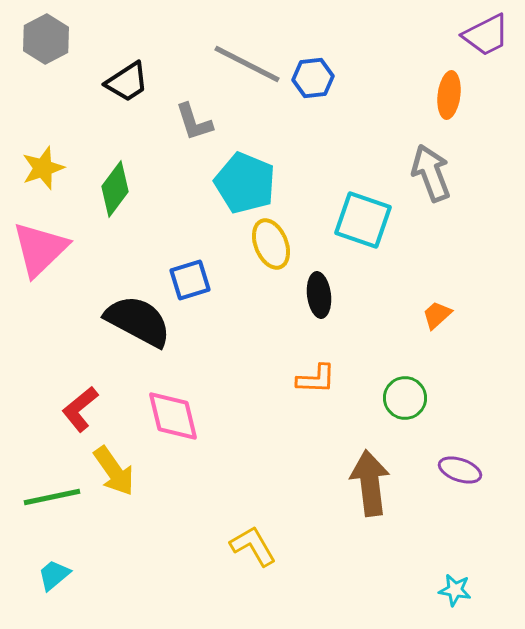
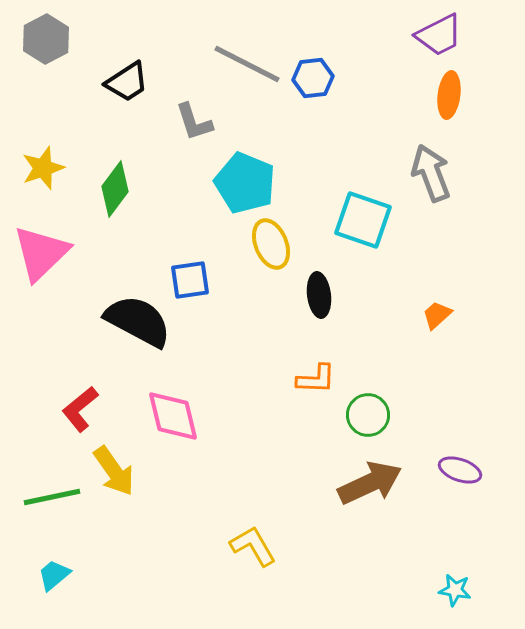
purple trapezoid: moved 47 px left
pink triangle: moved 1 px right, 4 px down
blue square: rotated 9 degrees clockwise
green circle: moved 37 px left, 17 px down
brown arrow: rotated 72 degrees clockwise
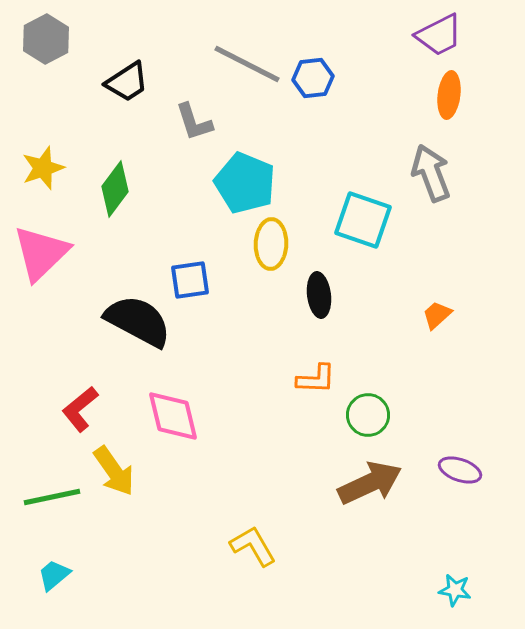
yellow ellipse: rotated 24 degrees clockwise
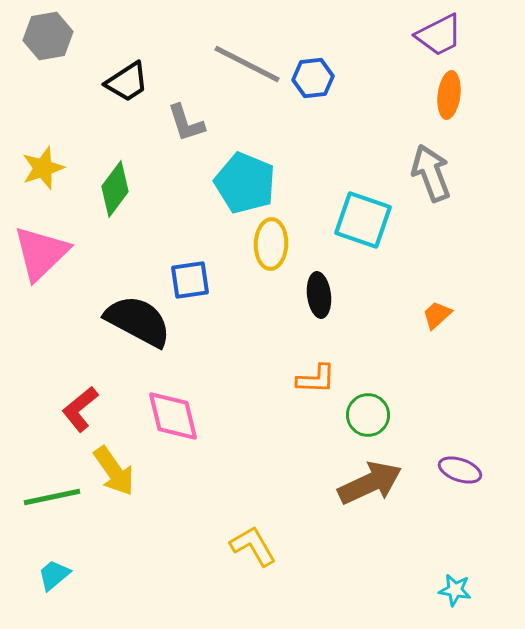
gray hexagon: moved 2 px right, 3 px up; rotated 18 degrees clockwise
gray L-shape: moved 8 px left, 1 px down
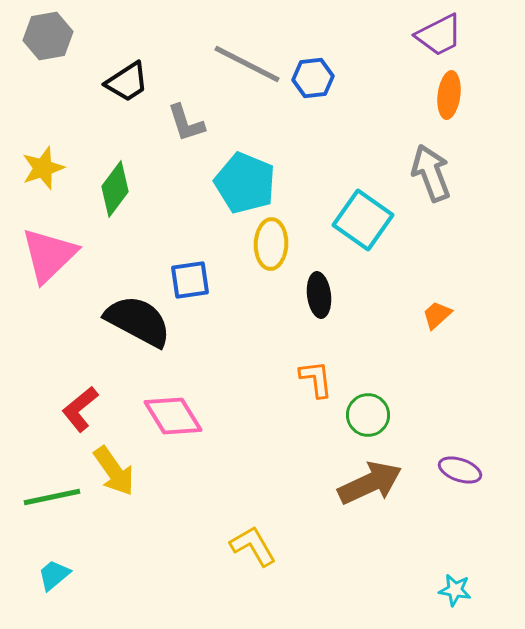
cyan square: rotated 16 degrees clockwise
pink triangle: moved 8 px right, 2 px down
orange L-shape: rotated 99 degrees counterclockwise
pink diamond: rotated 18 degrees counterclockwise
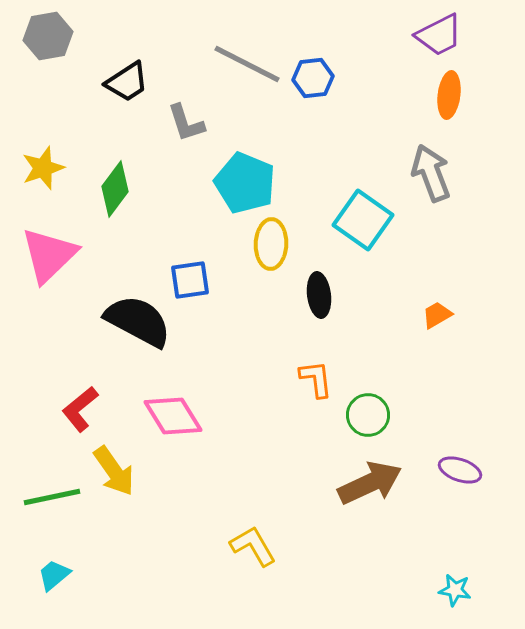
orange trapezoid: rotated 12 degrees clockwise
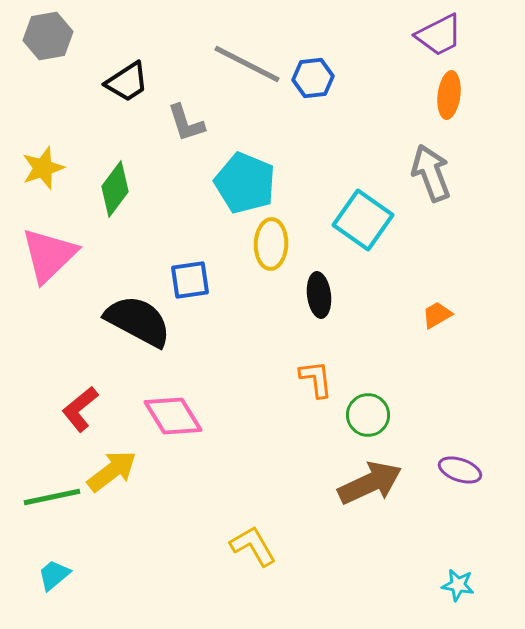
yellow arrow: moved 2 px left; rotated 92 degrees counterclockwise
cyan star: moved 3 px right, 5 px up
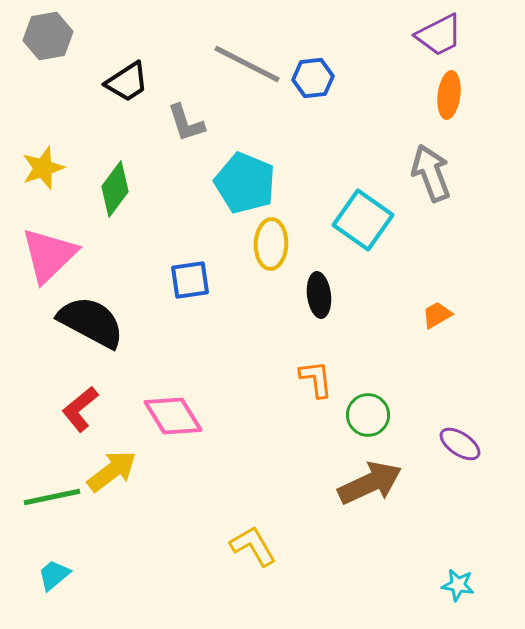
black semicircle: moved 47 px left, 1 px down
purple ellipse: moved 26 px up; rotated 15 degrees clockwise
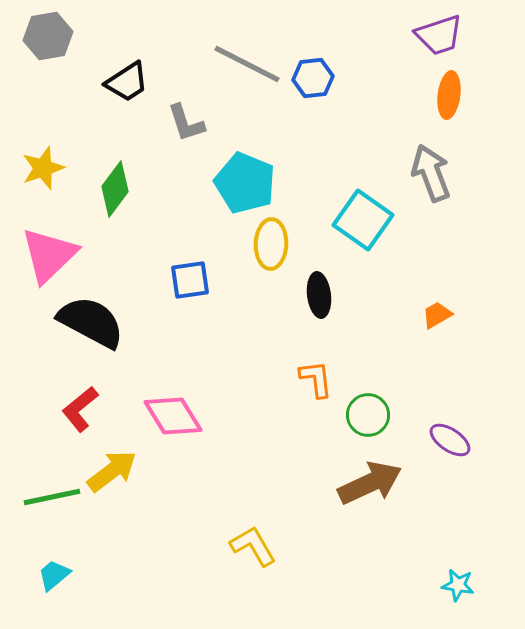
purple trapezoid: rotated 9 degrees clockwise
purple ellipse: moved 10 px left, 4 px up
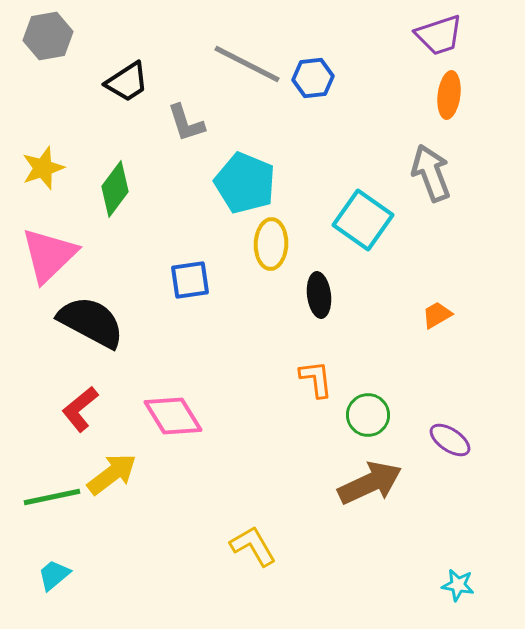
yellow arrow: moved 3 px down
